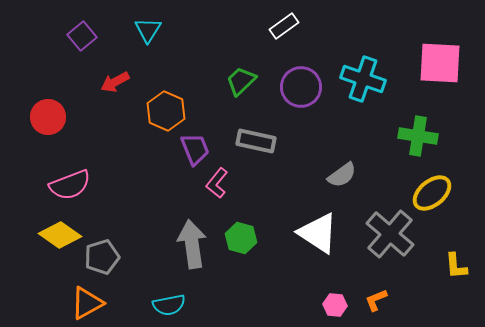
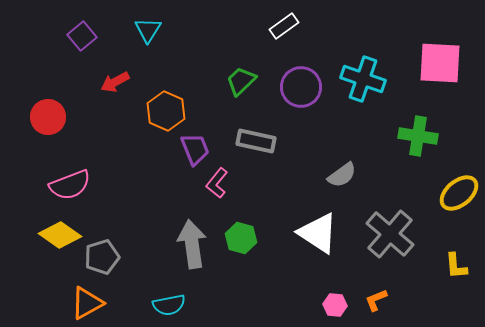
yellow ellipse: moved 27 px right
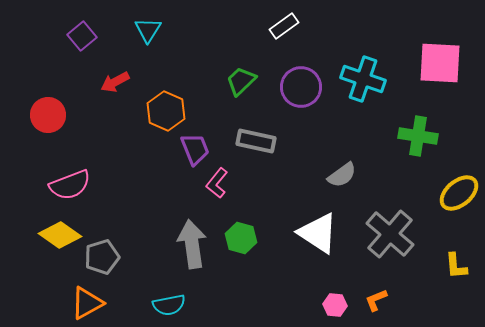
red circle: moved 2 px up
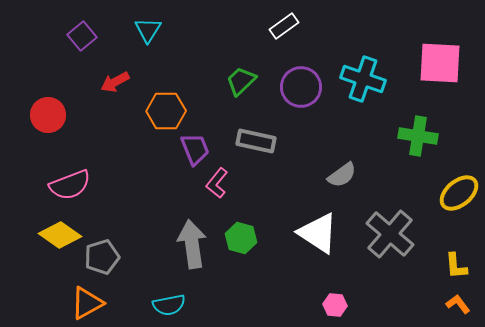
orange hexagon: rotated 24 degrees counterclockwise
orange L-shape: moved 82 px right, 4 px down; rotated 75 degrees clockwise
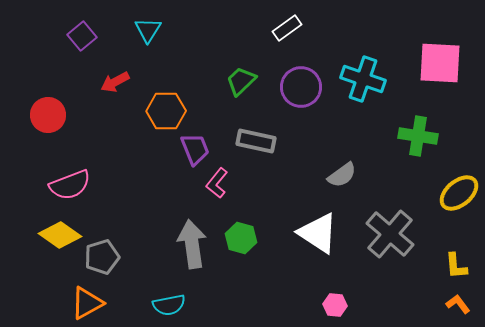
white rectangle: moved 3 px right, 2 px down
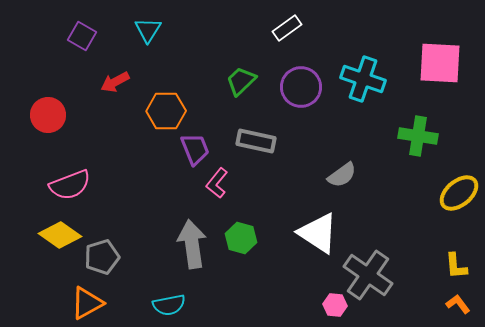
purple square: rotated 20 degrees counterclockwise
gray cross: moved 22 px left, 41 px down; rotated 6 degrees counterclockwise
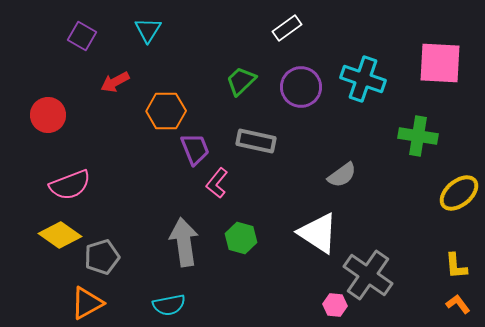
gray arrow: moved 8 px left, 2 px up
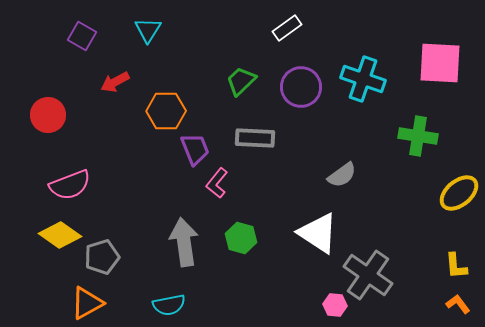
gray rectangle: moved 1 px left, 3 px up; rotated 9 degrees counterclockwise
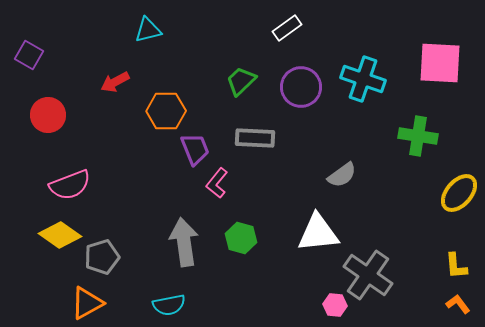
cyan triangle: rotated 44 degrees clockwise
purple square: moved 53 px left, 19 px down
yellow ellipse: rotated 9 degrees counterclockwise
white triangle: rotated 39 degrees counterclockwise
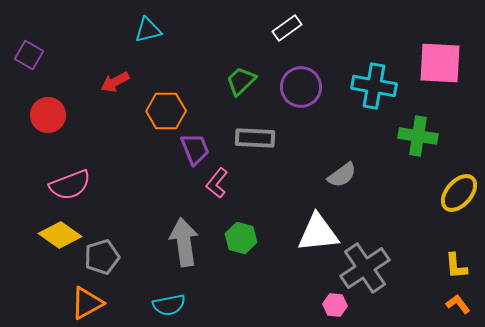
cyan cross: moved 11 px right, 7 px down; rotated 9 degrees counterclockwise
gray cross: moved 3 px left, 7 px up; rotated 21 degrees clockwise
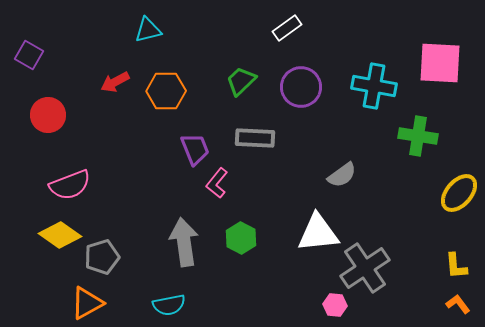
orange hexagon: moved 20 px up
green hexagon: rotated 12 degrees clockwise
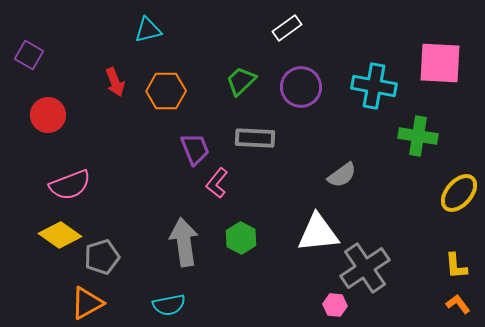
red arrow: rotated 84 degrees counterclockwise
